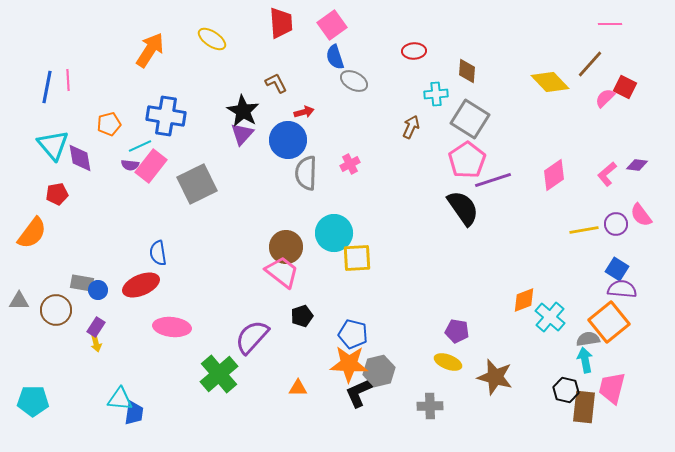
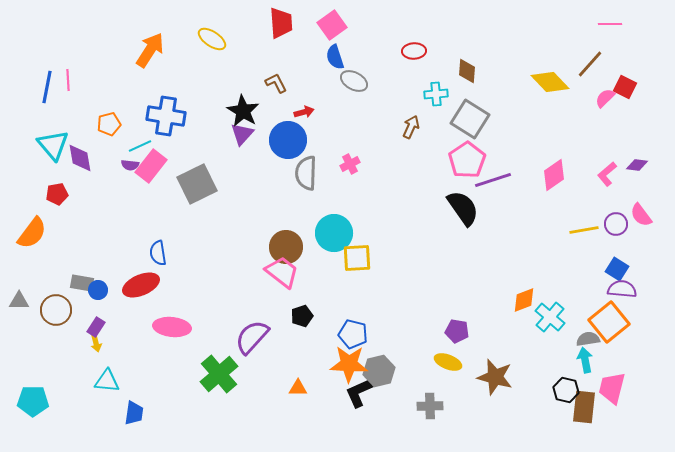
cyan triangle at (120, 399): moved 13 px left, 18 px up
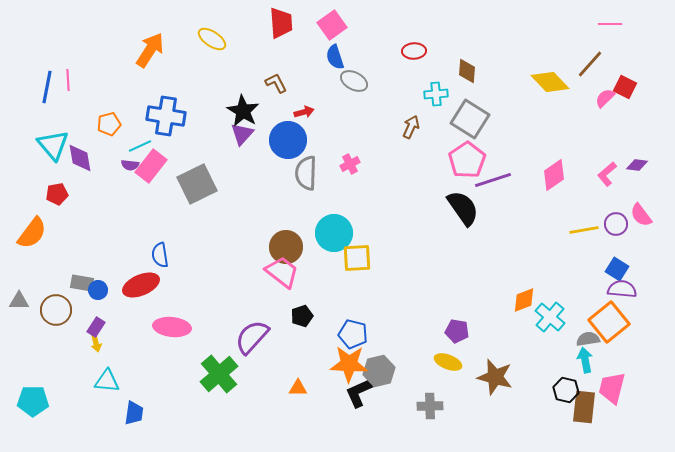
blue semicircle at (158, 253): moved 2 px right, 2 px down
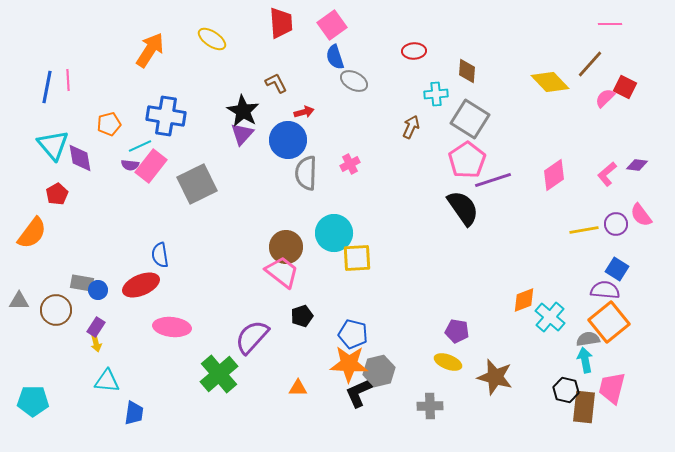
red pentagon at (57, 194): rotated 20 degrees counterclockwise
purple semicircle at (622, 289): moved 17 px left, 1 px down
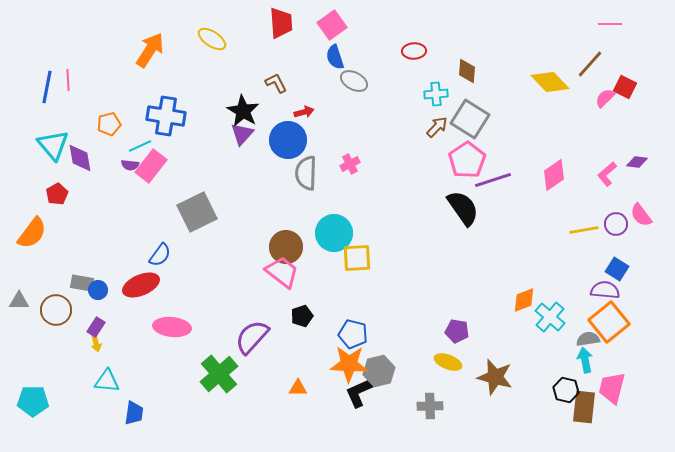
brown arrow at (411, 127): moved 26 px right; rotated 20 degrees clockwise
purple diamond at (637, 165): moved 3 px up
gray square at (197, 184): moved 28 px down
blue semicircle at (160, 255): rotated 135 degrees counterclockwise
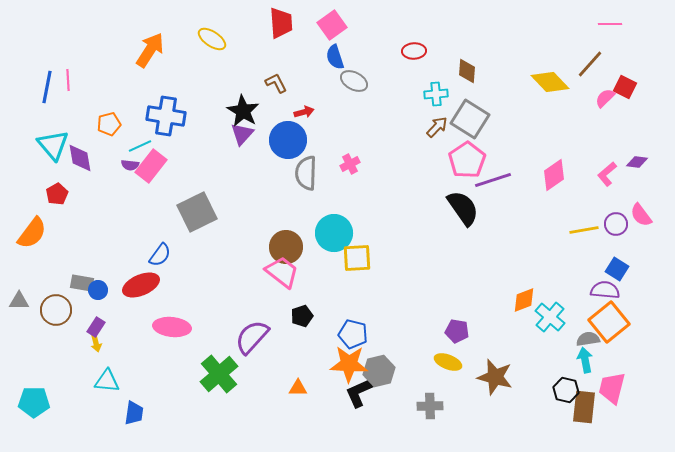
cyan pentagon at (33, 401): moved 1 px right, 1 px down
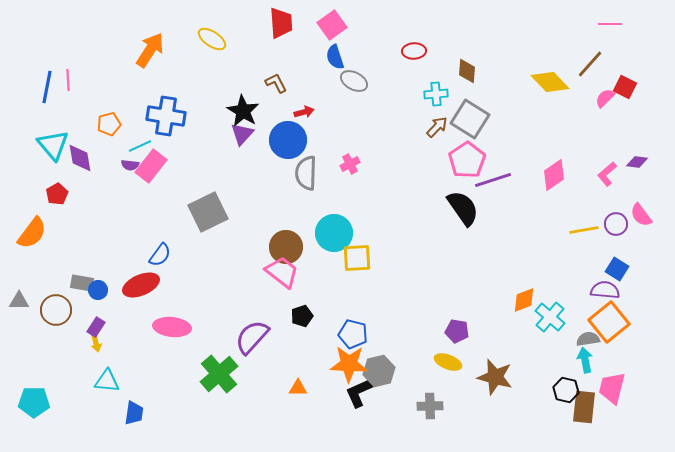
gray square at (197, 212): moved 11 px right
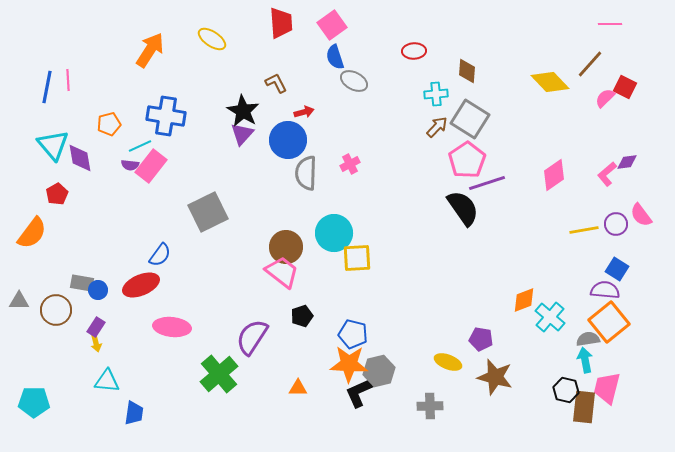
purple diamond at (637, 162): moved 10 px left; rotated 15 degrees counterclockwise
purple line at (493, 180): moved 6 px left, 3 px down
purple pentagon at (457, 331): moved 24 px right, 8 px down
purple semicircle at (252, 337): rotated 9 degrees counterclockwise
pink trapezoid at (612, 388): moved 5 px left
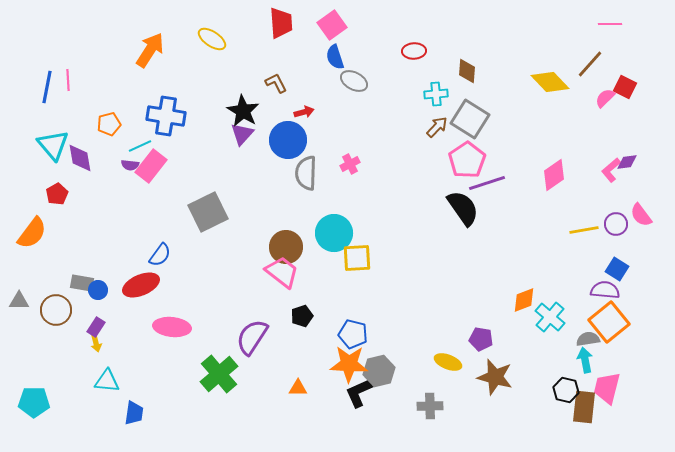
pink L-shape at (607, 174): moved 4 px right, 4 px up
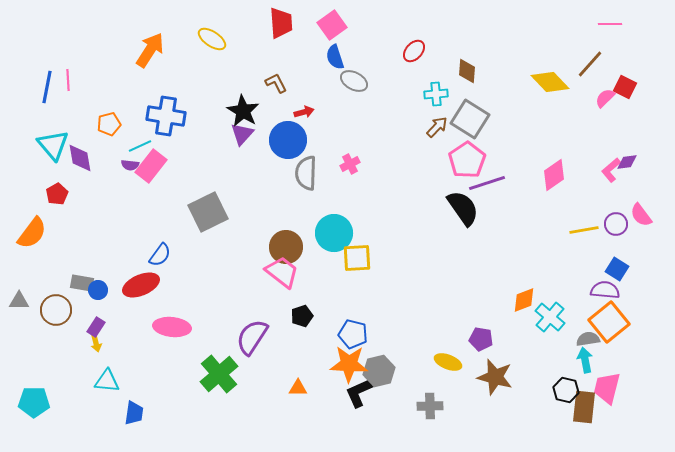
red ellipse at (414, 51): rotated 45 degrees counterclockwise
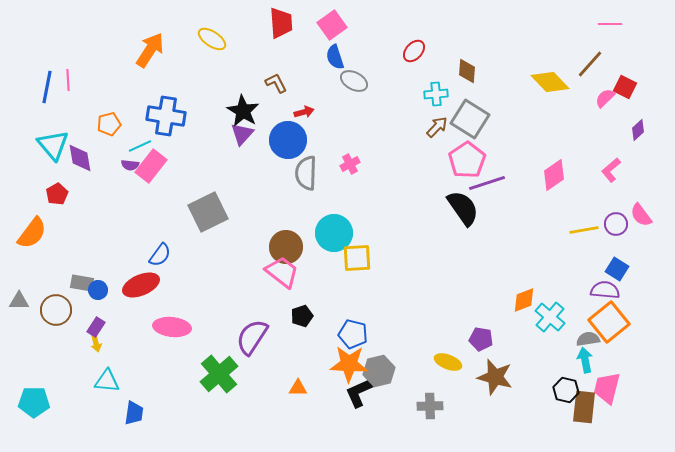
purple diamond at (627, 162): moved 11 px right, 32 px up; rotated 35 degrees counterclockwise
